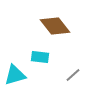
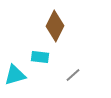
brown diamond: rotated 64 degrees clockwise
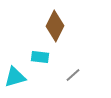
cyan triangle: moved 2 px down
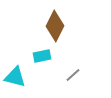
cyan rectangle: moved 2 px right, 1 px up; rotated 18 degrees counterclockwise
cyan triangle: rotated 30 degrees clockwise
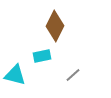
cyan triangle: moved 2 px up
